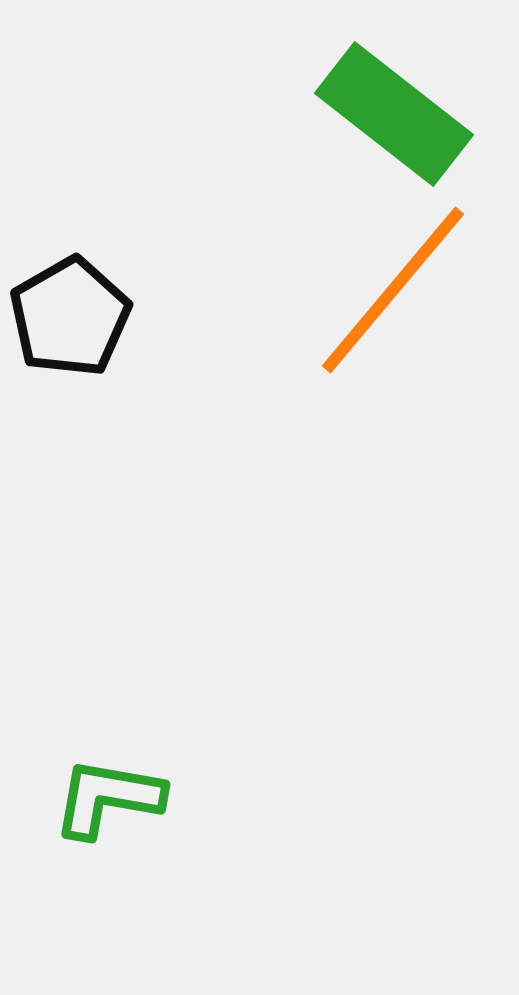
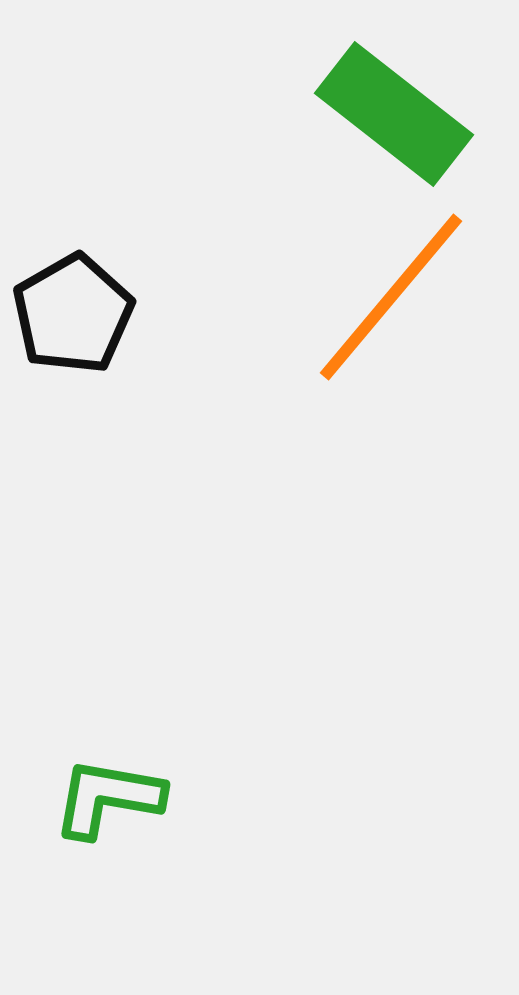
orange line: moved 2 px left, 7 px down
black pentagon: moved 3 px right, 3 px up
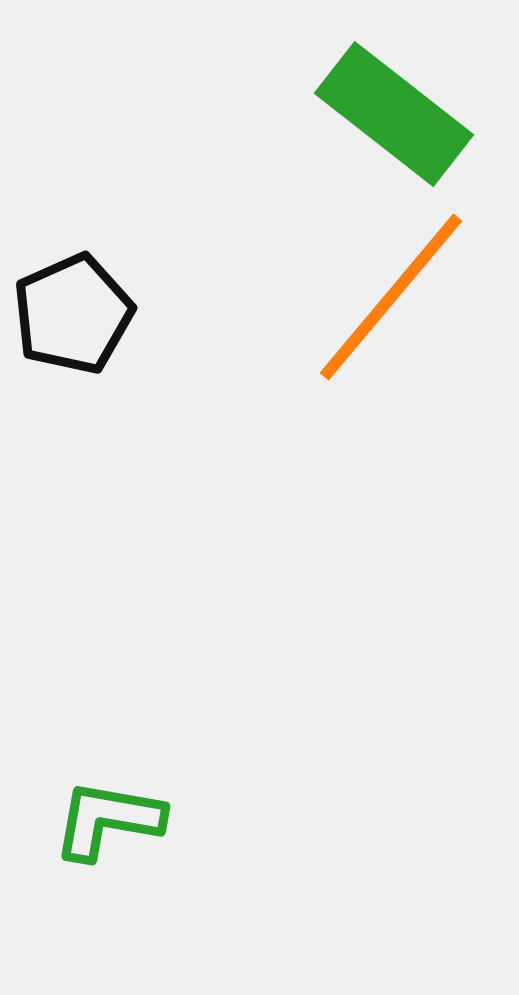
black pentagon: rotated 6 degrees clockwise
green L-shape: moved 22 px down
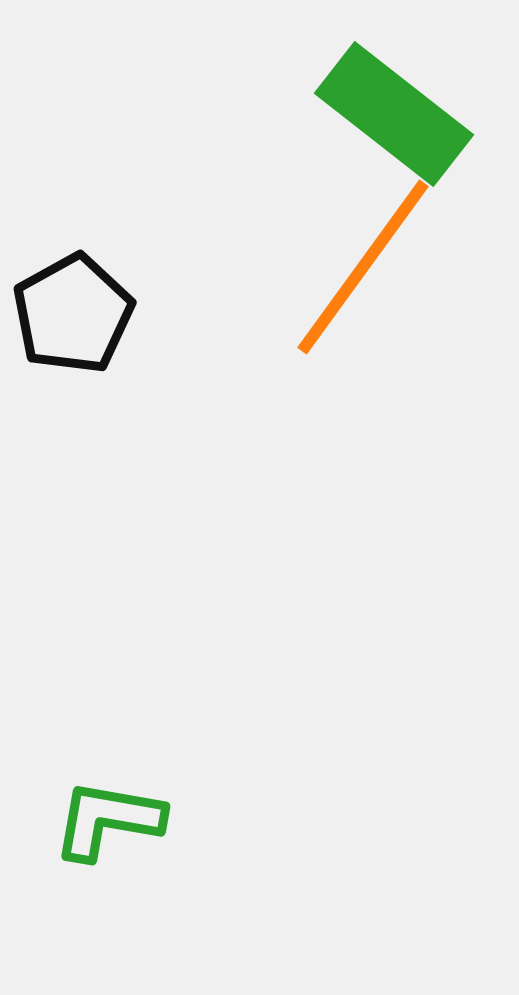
orange line: moved 28 px left, 30 px up; rotated 4 degrees counterclockwise
black pentagon: rotated 5 degrees counterclockwise
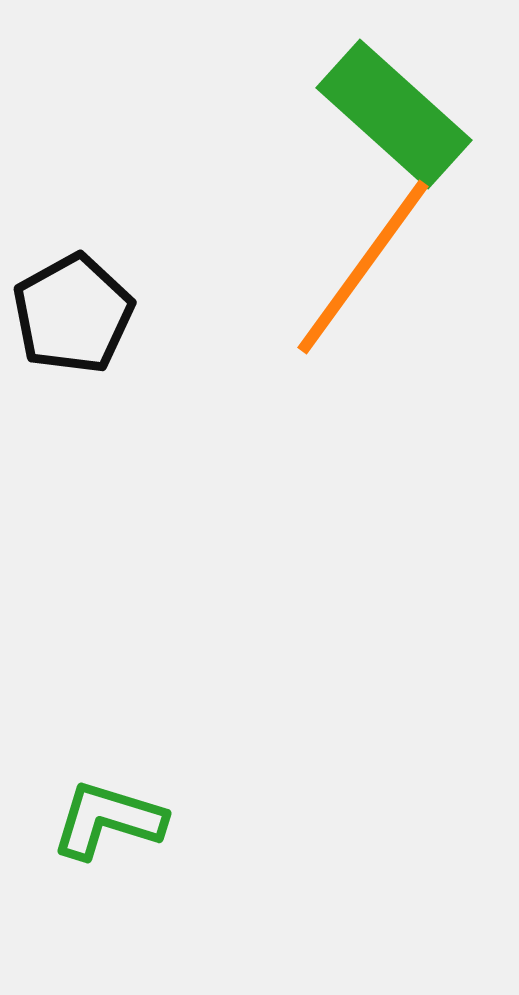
green rectangle: rotated 4 degrees clockwise
green L-shape: rotated 7 degrees clockwise
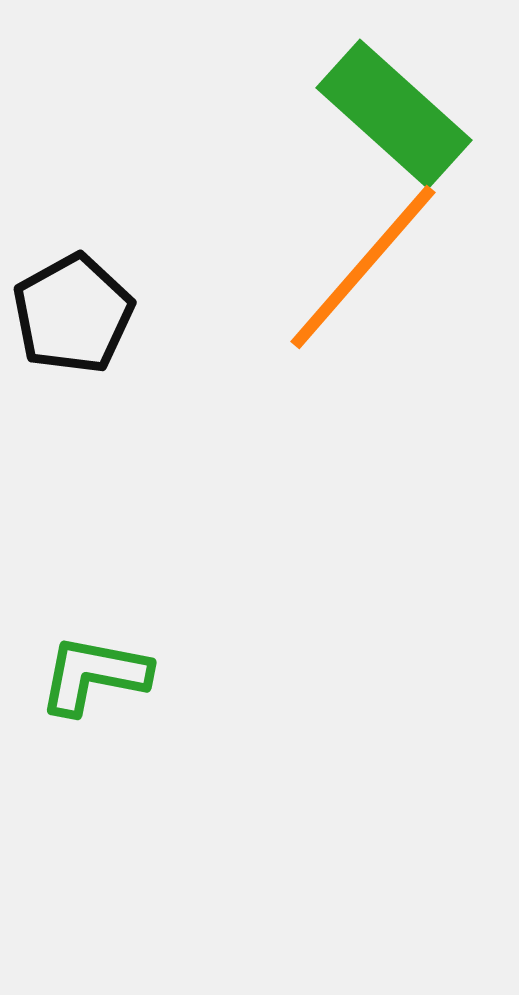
orange line: rotated 5 degrees clockwise
green L-shape: moved 14 px left, 145 px up; rotated 6 degrees counterclockwise
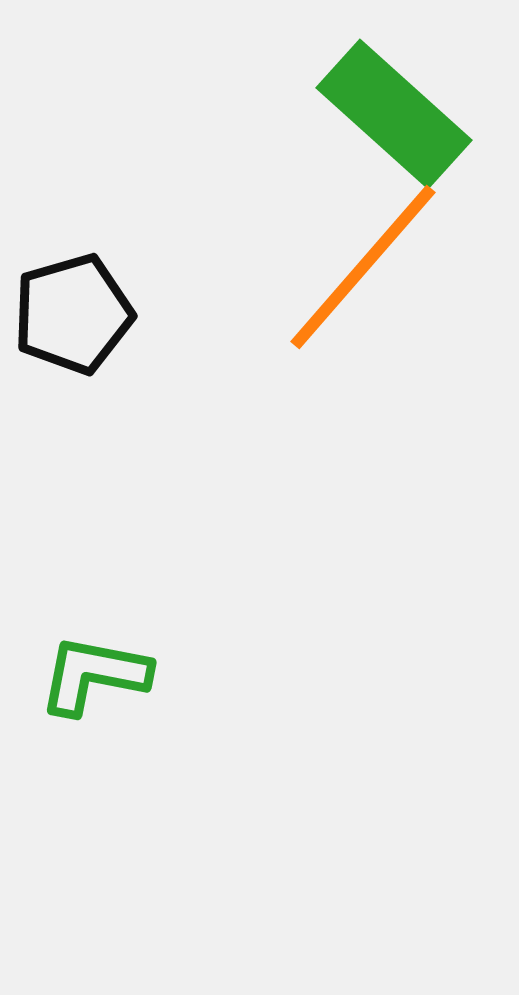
black pentagon: rotated 13 degrees clockwise
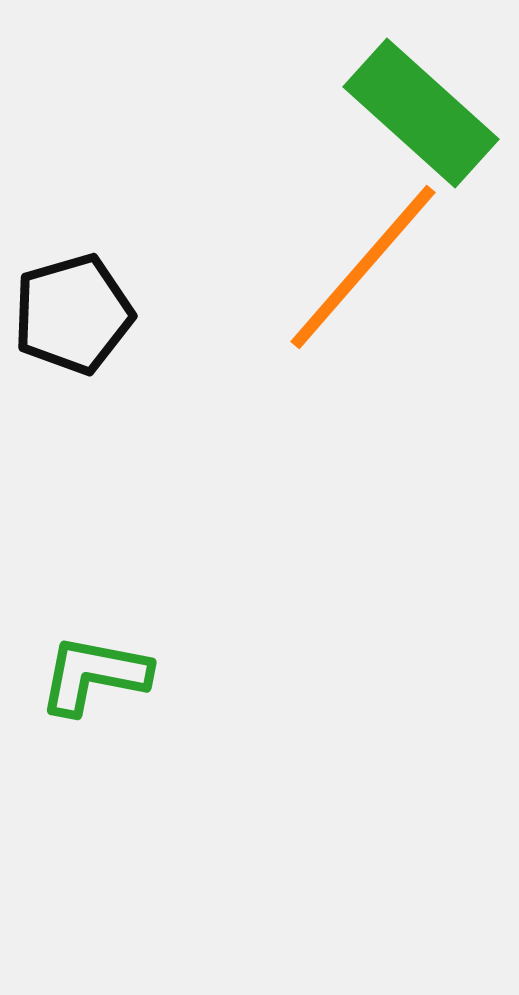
green rectangle: moved 27 px right, 1 px up
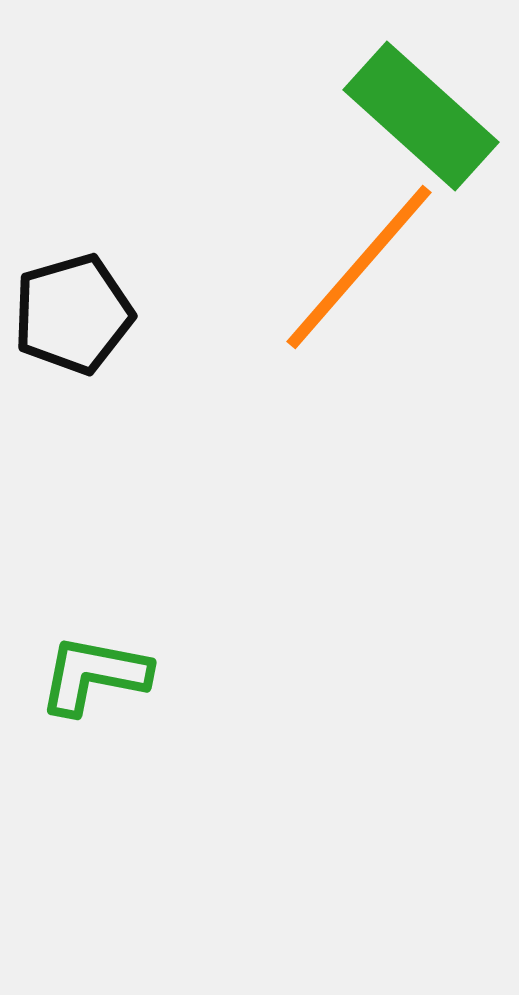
green rectangle: moved 3 px down
orange line: moved 4 px left
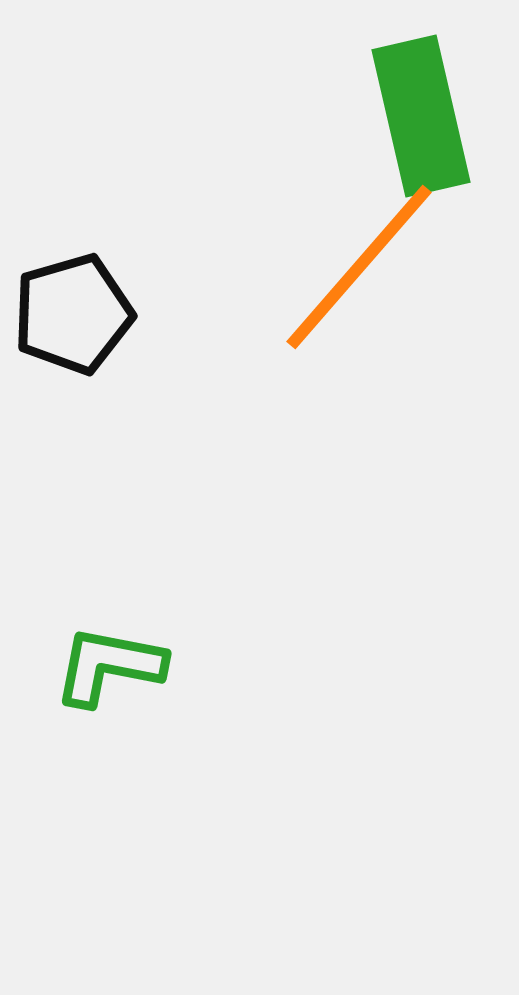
green rectangle: rotated 35 degrees clockwise
green L-shape: moved 15 px right, 9 px up
